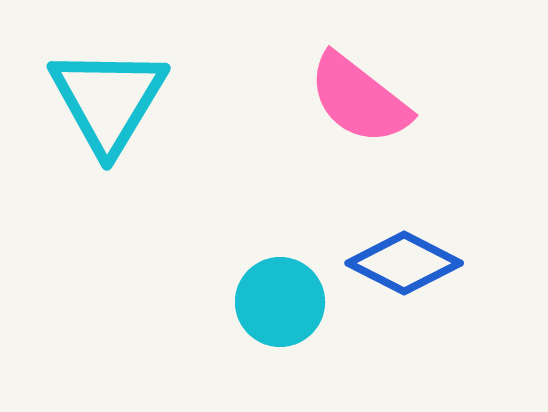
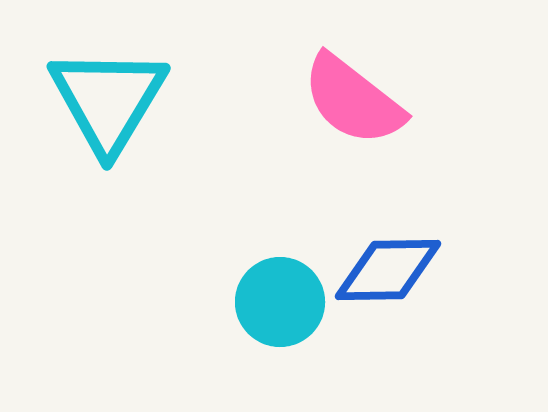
pink semicircle: moved 6 px left, 1 px down
blue diamond: moved 16 px left, 7 px down; rotated 28 degrees counterclockwise
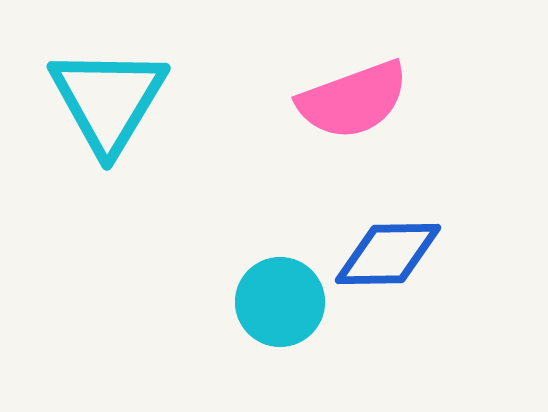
pink semicircle: rotated 58 degrees counterclockwise
blue diamond: moved 16 px up
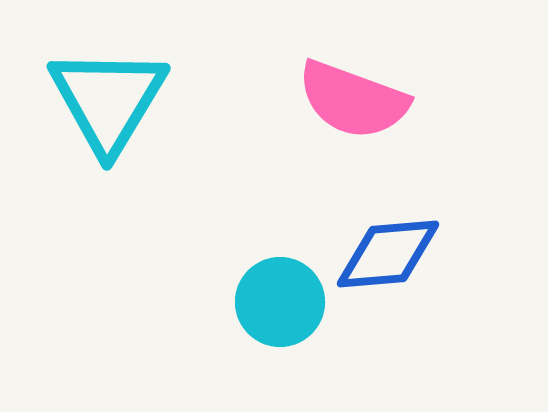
pink semicircle: rotated 40 degrees clockwise
blue diamond: rotated 4 degrees counterclockwise
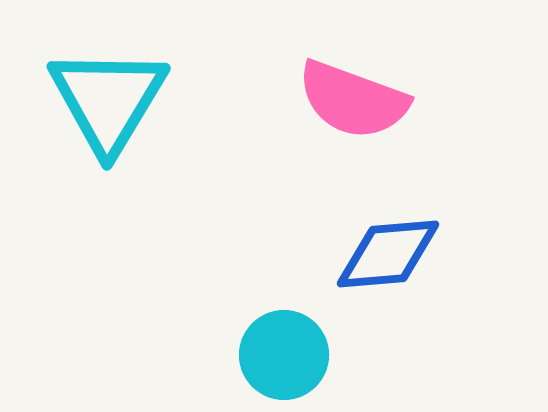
cyan circle: moved 4 px right, 53 px down
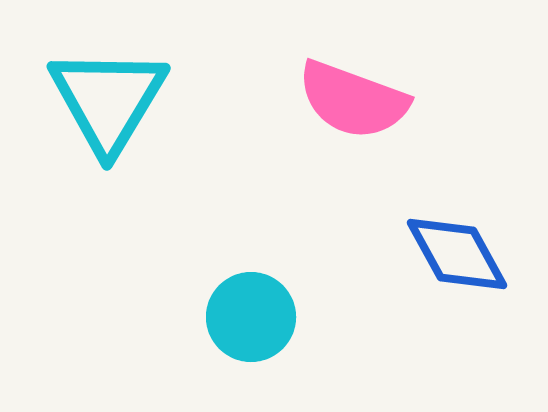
blue diamond: moved 69 px right; rotated 66 degrees clockwise
cyan circle: moved 33 px left, 38 px up
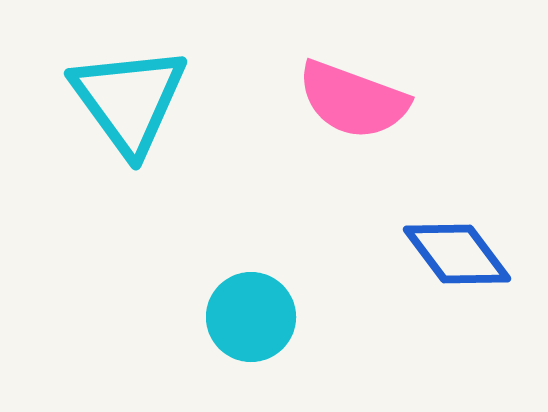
cyan triangle: moved 21 px right; rotated 7 degrees counterclockwise
blue diamond: rotated 8 degrees counterclockwise
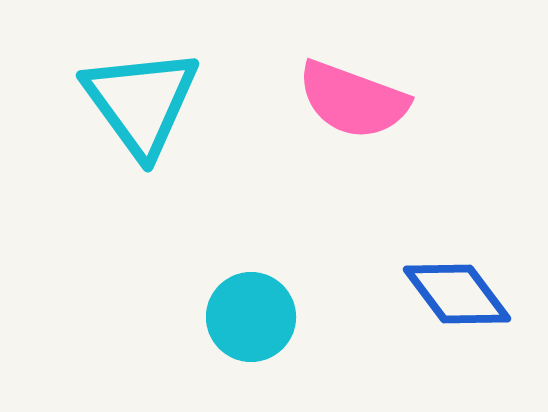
cyan triangle: moved 12 px right, 2 px down
blue diamond: moved 40 px down
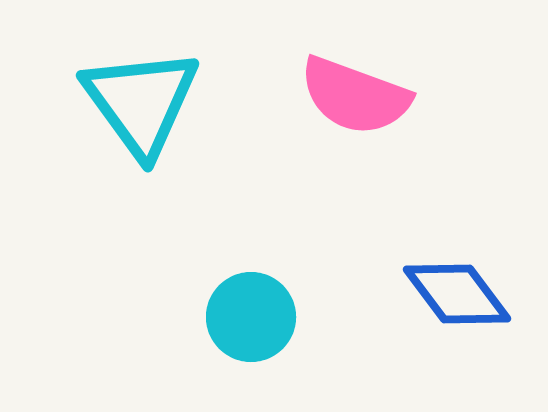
pink semicircle: moved 2 px right, 4 px up
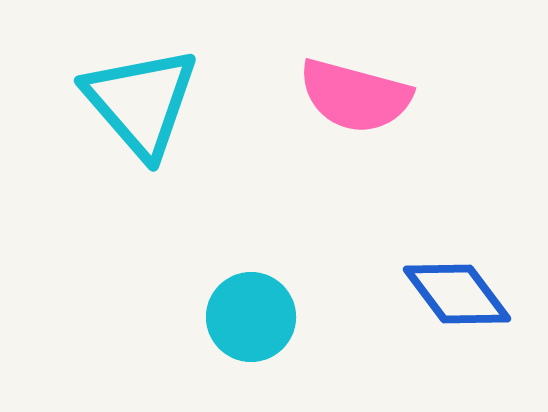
pink semicircle: rotated 5 degrees counterclockwise
cyan triangle: rotated 5 degrees counterclockwise
